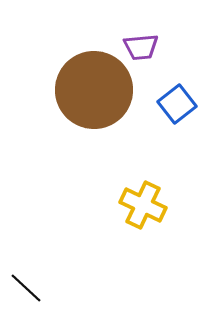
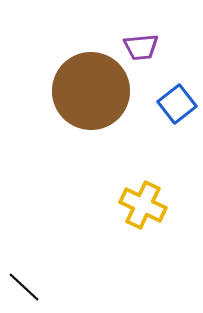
brown circle: moved 3 px left, 1 px down
black line: moved 2 px left, 1 px up
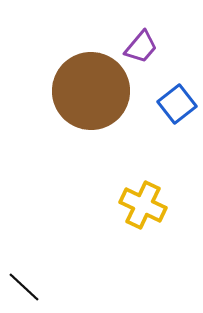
purple trapezoid: rotated 45 degrees counterclockwise
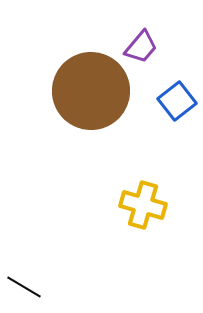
blue square: moved 3 px up
yellow cross: rotated 9 degrees counterclockwise
black line: rotated 12 degrees counterclockwise
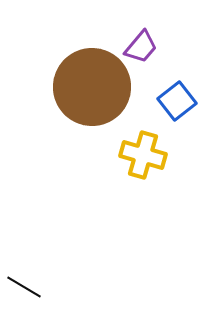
brown circle: moved 1 px right, 4 px up
yellow cross: moved 50 px up
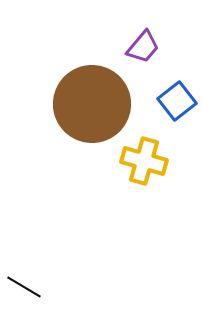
purple trapezoid: moved 2 px right
brown circle: moved 17 px down
yellow cross: moved 1 px right, 6 px down
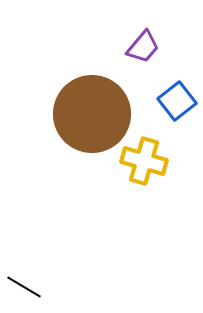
brown circle: moved 10 px down
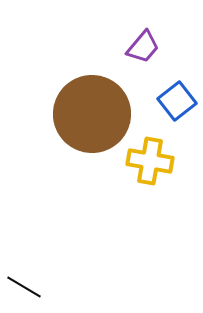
yellow cross: moved 6 px right; rotated 6 degrees counterclockwise
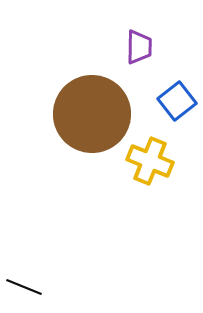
purple trapezoid: moved 4 px left; rotated 39 degrees counterclockwise
yellow cross: rotated 12 degrees clockwise
black line: rotated 9 degrees counterclockwise
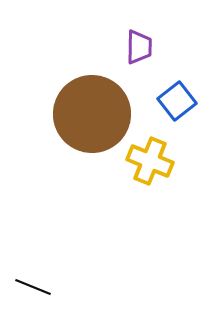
black line: moved 9 px right
